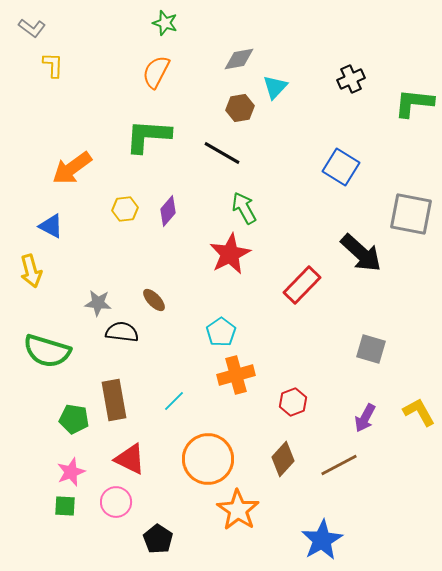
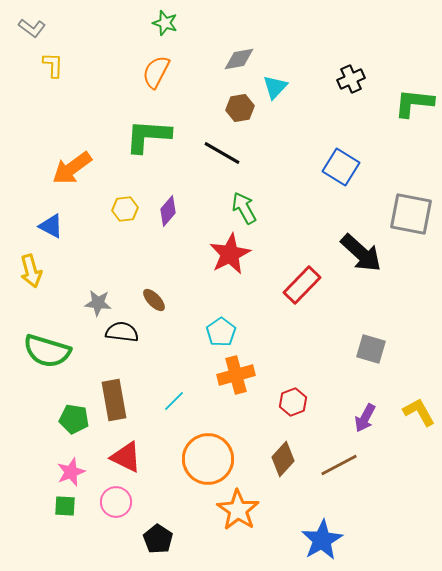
red triangle at (130, 459): moved 4 px left, 2 px up
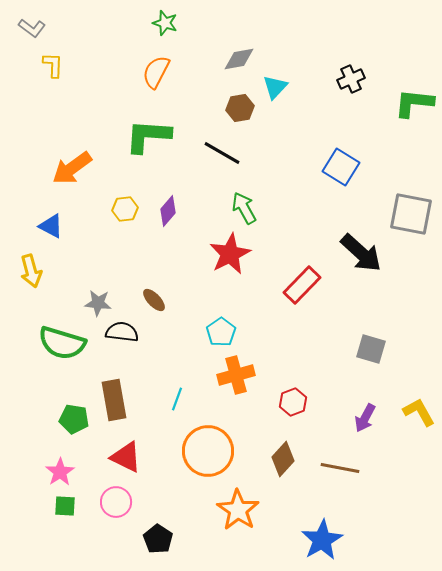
green semicircle at (47, 351): moved 15 px right, 8 px up
cyan line at (174, 401): moved 3 px right, 2 px up; rotated 25 degrees counterclockwise
orange circle at (208, 459): moved 8 px up
brown line at (339, 465): moved 1 px right, 3 px down; rotated 39 degrees clockwise
pink star at (71, 472): moved 11 px left; rotated 12 degrees counterclockwise
